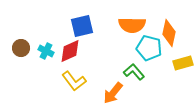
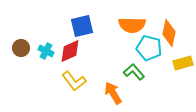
orange arrow: rotated 110 degrees clockwise
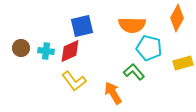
orange diamond: moved 8 px right, 15 px up; rotated 16 degrees clockwise
cyan cross: rotated 21 degrees counterclockwise
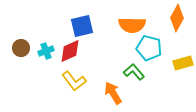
cyan cross: rotated 28 degrees counterclockwise
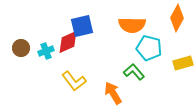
red diamond: moved 2 px left, 9 px up
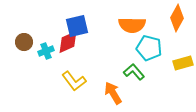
blue square: moved 5 px left
brown circle: moved 3 px right, 6 px up
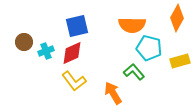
red diamond: moved 4 px right, 11 px down
yellow rectangle: moved 3 px left, 2 px up
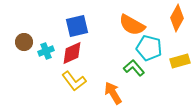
orange semicircle: rotated 28 degrees clockwise
green L-shape: moved 4 px up
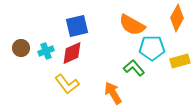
brown circle: moved 3 px left, 6 px down
cyan pentagon: moved 3 px right; rotated 15 degrees counterclockwise
yellow L-shape: moved 7 px left, 3 px down
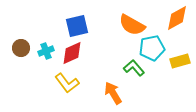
orange diamond: rotated 32 degrees clockwise
cyan pentagon: rotated 10 degrees counterclockwise
yellow L-shape: moved 1 px up
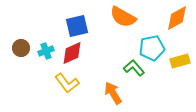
orange semicircle: moved 9 px left, 8 px up
